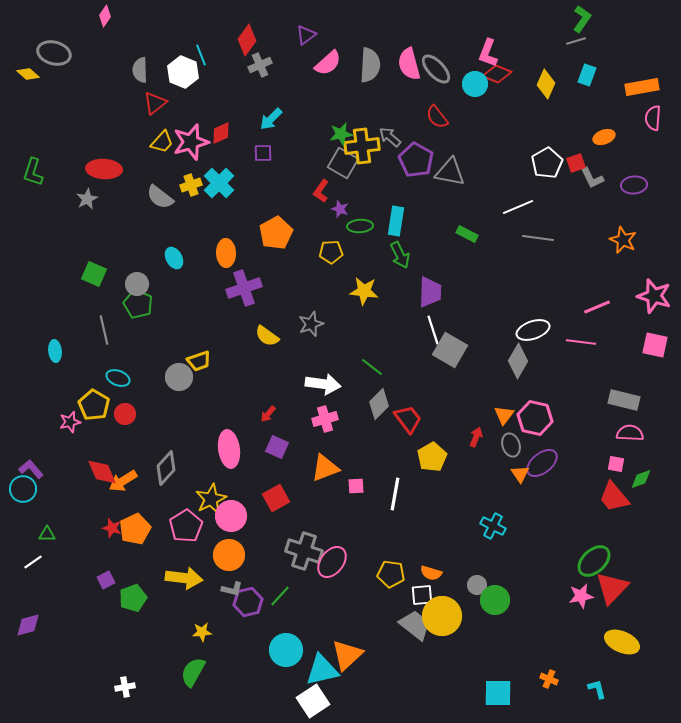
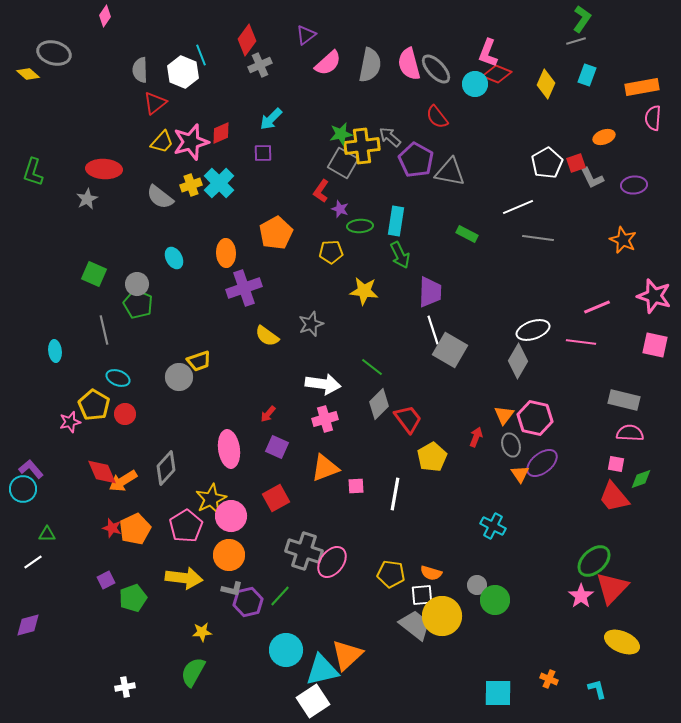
gray semicircle at (370, 65): rotated 8 degrees clockwise
pink star at (581, 596): rotated 25 degrees counterclockwise
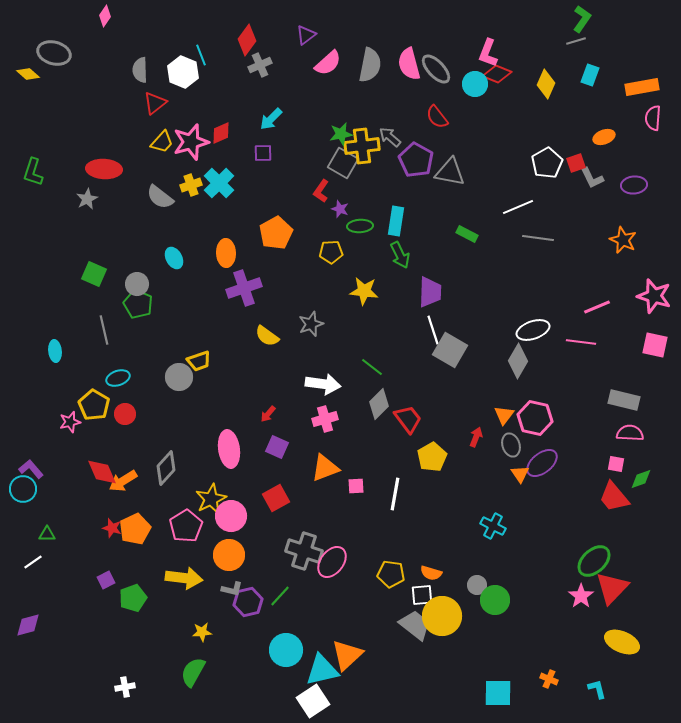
cyan rectangle at (587, 75): moved 3 px right
cyan ellipse at (118, 378): rotated 40 degrees counterclockwise
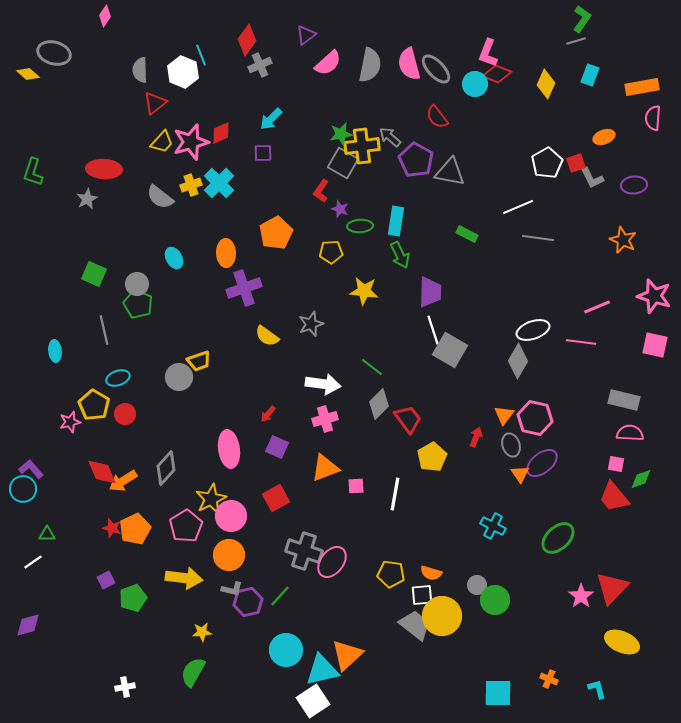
green ellipse at (594, 561): moved 36 px left, 23 px up
